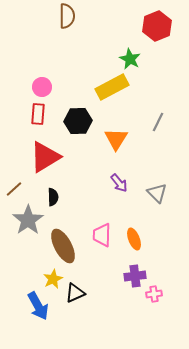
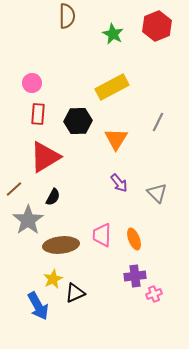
green star: moved 17 px left, 25 px up
pink circle: moved 10 px left, 4 px up
black semicircle: rotated 30 degrees clockwise
brown ellipse: moved 2 px left, 1 px up; rotated 68 degrees counterclockwise
pink cross: rotated 14 degrees counterclockwise
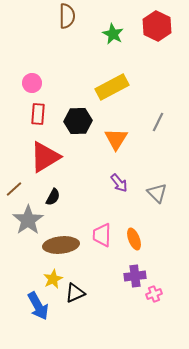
red hexagon: rotated 12 degrees counterclockwise
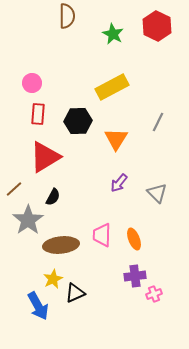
purple arrow: rotated 78 degrees clockwise
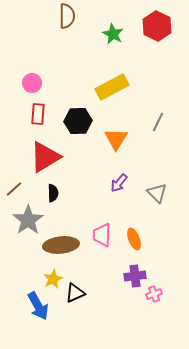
black semicircle: moved 4 px up; rotated 30 degrees counterclockwise
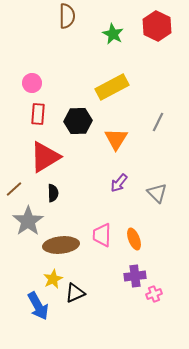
gray star: moved 1 px down
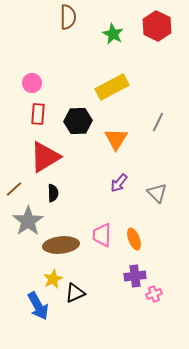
brown semicircle: moved 1 px right, 1 px down
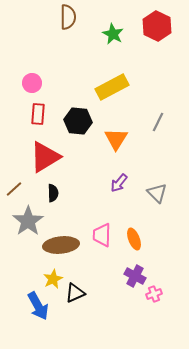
black hexagon: rotated 8 degrees clockwise
purple cross: rotated 35 degrees clockwise
